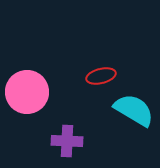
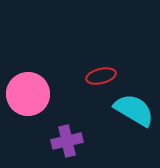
pink circle: moved 1 px right, 2 px down
purple cross: rotated 16 degrees counterclockwise
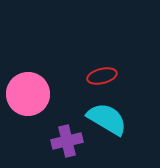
red ellipse: moved 1 px right
cyan semicircle: moved 27 px left, 9 px down
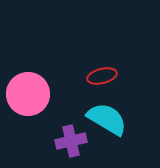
purple cross: moved 4 px right
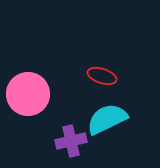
red ellipse: rotated 32 degrees clockwise
cyan semicircle: rotated 57 degrees counterclockwise
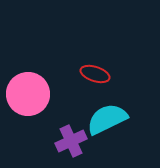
red ellipse: moved 7 px left, 2 px up
purple cross: rotated 12 degrees counterclockwise
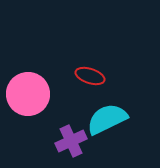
red ellipse: moved 5 px left, 2 px down
